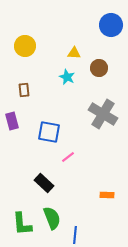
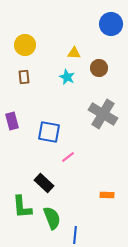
blue circle: moved 1 px up
yellow circle: moved 1 px up
brown rectangle: moved 13 px up
green L-shape: moved 17 px up
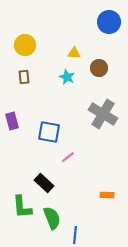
blue circle: moved 2 px left, 2 px up
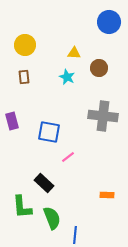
gray cross: moved 2 px down; rotated 24 degrees counterclockwise
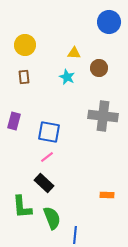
purple rectangle: moved 2 px right; rotated 30 degrees clockwise
pink line: moved 21 px left
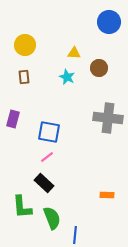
gray cross: moved 5 px right, 2 px down
purple rectangle: moved 1 px left, 2 px up
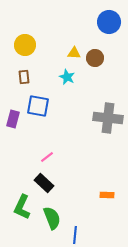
brown circle: moved 4 px left, 10 px up
blue square: moved 11 px left, 26 px up
green L-shape: rotated 30 degrees clockwise
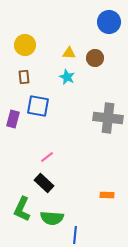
yellow triangle: moved 5 px left
green L-shape: moved 2 px down
green semicircle: rotated 115 degrees clockwise
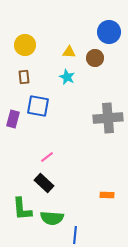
blue circle: moved 10 px down
yellow triangle: moved 1 px up
gray cross: rotated 12 degrees counterclockwise
green L-shape: rotated 30 degrees counterclockwise
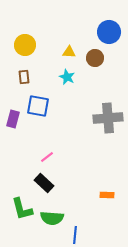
green L-shape: rotated 10 degrees counterclockwise
